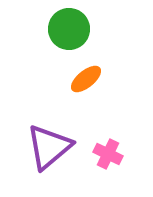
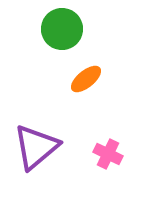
green circle: moved 7 px left
purple triangle: moved 13 px left
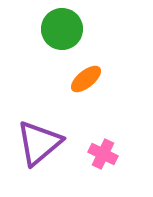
purple triangle: moved 3 px right, 4 px up
pink cross: moved 5 px left
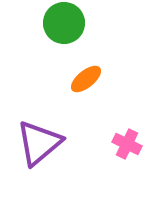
green circle: moved 2 px right, 6 px up
pink cross: moved 24 px right, 10 px up
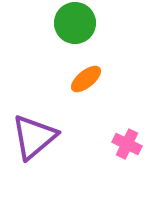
green circle: moved 11 px right
purple triangle: moved 5 px left, 6 px up
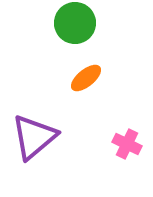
orange ellipse: moved 1 px up
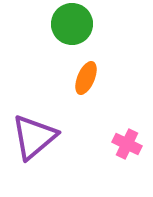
green circle: moved 3 px left, 1 px down
orange ellipse: rotated 28 degrees counterclockwise
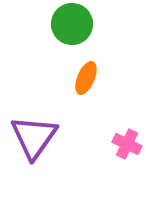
purple triangle: rotated 15 degrees counterclockwise
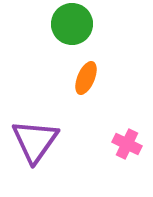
purple triangle: moved 1 px right, 4 px down
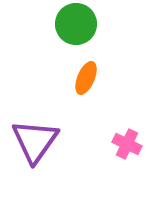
green circle: moved 4 px right
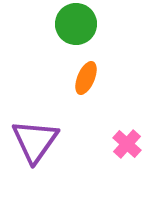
pink cross: rotated 16 degrees clockwise
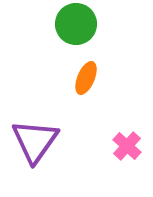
pink cross: moved 2 px down
